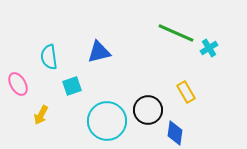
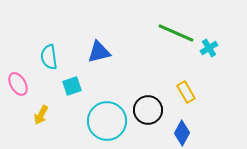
blue diamond: moved 7 px right; rotated 20 degrees clockwise
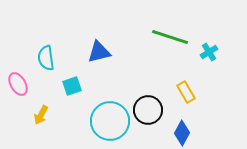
green line: moved 6 px left, 4 px down; rotated 6 degrees counterclockwise
cyan cross: moved 4 px down
cyan semicircle: moved 3 px left, 1 px down
cyan circle: moved 3 px right
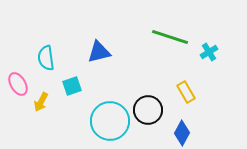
yellow arrow: moved 13 px up
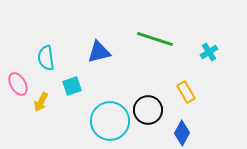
green line: moved 15 px left, 2 px down
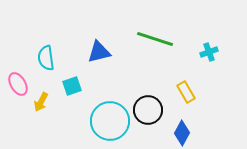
cyan cross: rotated 12 degrees clockwise
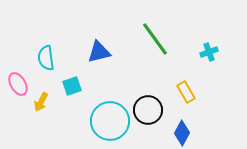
green line: rotated 36 degrees clockwise
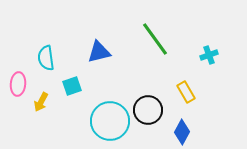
cyan cross: moved 3 px down
pink ellipse: rotated 35 degrees clockwise
blue diamond: moved 1 px up
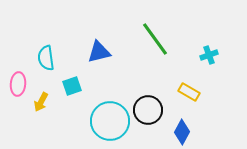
yellow rectangle: moved 3 px right; rotated 30 degrees counterclockwise
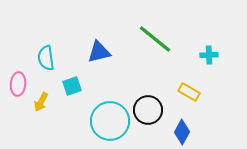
green line: rotated 15 degrees counterclockwise
cyan cross: rotated 18 degrees clockwise
